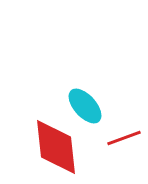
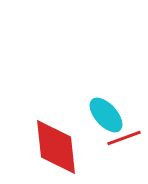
cyan ellipse: moved 21 px right, 9 px down
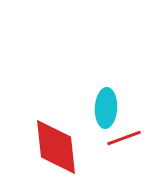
cyan ellipse: moved 7 px up; rotated 45 degrees clockwise
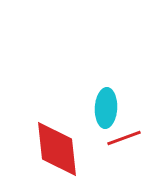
red diamond: moved 1 px right, 2 px down
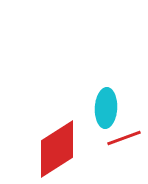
red diamond: rotated 64 degrees clockwise
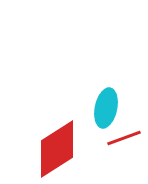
cyan ellipse: rotated 9 degrees clockwise
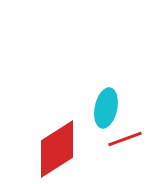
red line: moved 1 px right, 1 px down
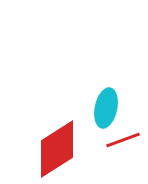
red line: moved 2 px left, 1 px down
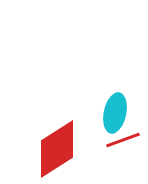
cyan ellipse: moved 9 px right, 5 px down
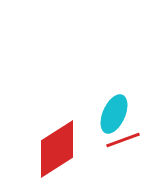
cyan ellipse: moved 1 px left, 1 px down; rotated 12 degrees clockwise
